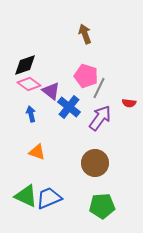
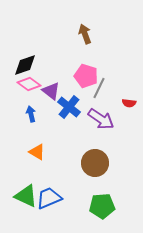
purple arrow: moved 1 px right, 1 px down; rotated 88 degrees clockwise
orange triangle: rotated 12 degrees clockwise
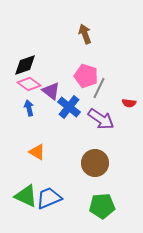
blue arrow: moved 2 px left, 6 px up
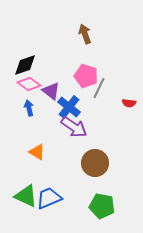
purple arrow: moved 27 px left, 8 px down
green pentagon: rotated 15 degrees clockwise
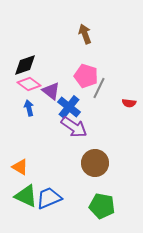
orange triangle: moved 17 px left, 15 px down
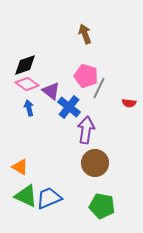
pink diamond: moved 2 px left
purple arrow: moved 12 px right, 3 px down; rotated 116 degrees counterclockwise
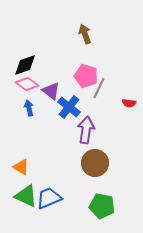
orange triangle: moved 1 px right
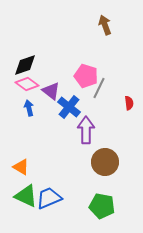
brown arrow: moved 20 px right, 9 px up
red semicircle: rotated 104 degrees counterclockwise
purple arrow: rotated 8 degrees counterclockwise
brown circle: moved 10 px right, 1 px up
